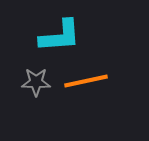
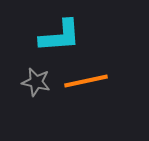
gray star: rotated 12 degrees clockwise
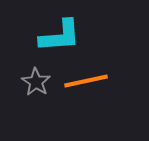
gray star: rotated 20 degrees clockwise
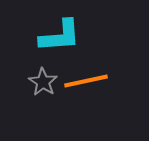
gray star: moved 7 px right
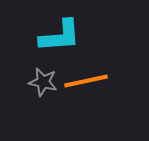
gray star: rotated 20 degrees counterclockwise
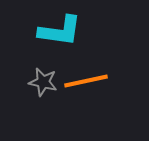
cyan L-shape: moved 5 px up; rotated 12 degrees clockwise
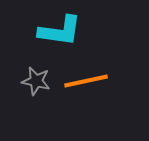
gray star: moved 7 px left, 1 px up
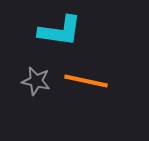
orange line: rotated 24 degrees clockwise
